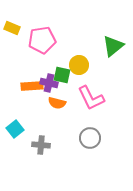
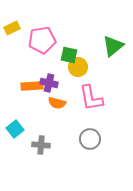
yellow rectangle: rotated 49 degrees counterclockwise
yellow circle: moved 1 px left, 2 px down
green square: moved 7 px right, 20 px up
pink L-shape: rotated 16 degrees clockwise
gray circle: moved 1 px down
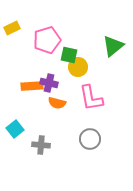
pink pentagon: moved 5 px right; rotated 8 degrees counterclockwise
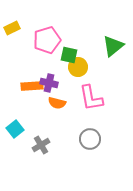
gray cross: rotated 36 degrees counterclockwise
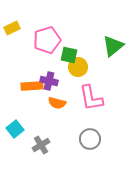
purple cross: moved 2 px up
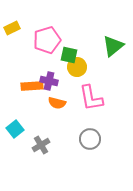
yellow circle: moved 1 px left
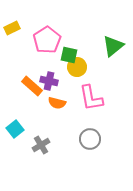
pink pentagon: rotated 16 degrees counterclockwise
orange rectangle: rotated 45 degrees clockwise
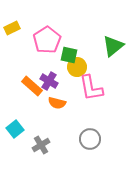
purple cross: rotated 18 degrees clockwise
pink L-shape: moved 10 px up
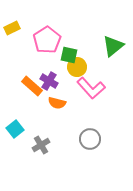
pink L-shape: rotated 32 degrees counterclockwise
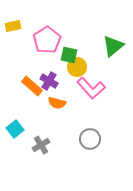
yellow rectangle: moved 1 px right, 2 px up; rotated 14 degrees clockwise
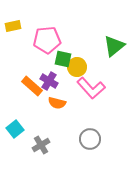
pink pentagon: rotated 28 degrees clockwise
green triangle: moved 1 px right
green square: moved 6 px left, 4 px down
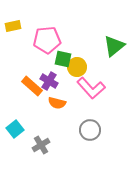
gray circle: moved 9 px up
